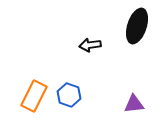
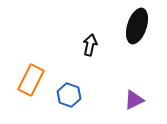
black arrow: rotated 110 degrees clockwise
orange rectangle: moved 3 px left, 16 px up
purple triangle: moved 4 px up; rotated 20 degrees counterclockwise
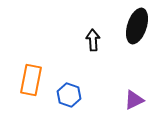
black arrow: moved 3 px right, 5 px up; rotated 15 degrees counterclockwise
orange rectangle: rotated 16 degrees counterclockwise
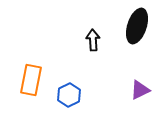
blue hexagon: rotated 15 degrees clockwise
purple triangle: moved 6 px right, 10 px up
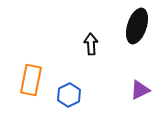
black arrow: moved 2 px left, 4 px down
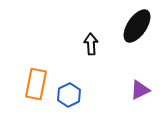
black ellipse: rotated 16 degrees clockwise
orange rectangle: moved 5 px right, 4 px down
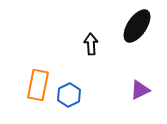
orange rectangle: moved 2 px right, 1 px down
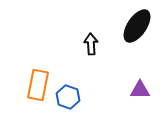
purple triangle: rotated 25 degrees clockwise
blue hexagon: moved 1 px left, 2 px down; rotated 15 degrees counterclockwise
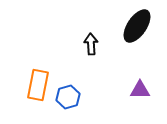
blue hexagon: rotated 25 degrees clockwise
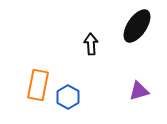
purple triangle: moved 1 px left, 1 px down; rotated 15 degrees counterclockwise
blue hexagon: rotated 15 degrees counterclockwise
